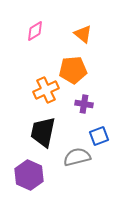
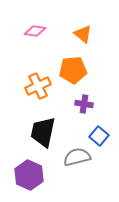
pink diamond: rotated 40 degrees clockwise
orange cross: moved 8 px left, 4 px up
blue square: rotated 30 degrees counterclockwise
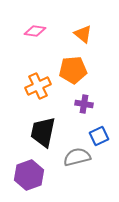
blue square: rotated 24 degrees clockwise
purple hexagon: rotated 16 degrees clockwise
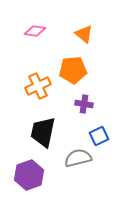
orange triangle: moved 1 px right
gray semicircle: moved 1 px right, 1 px down
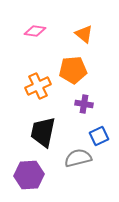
purple hexagon: rotated 16 degrees clockwise
